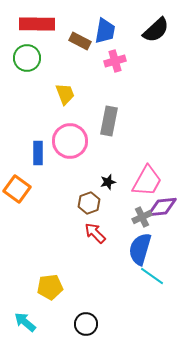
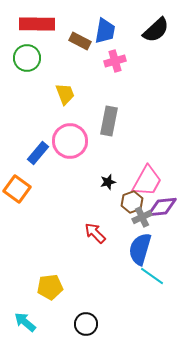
blue rectangle: rotated 40 degrees clockwise
brown hexagon: moved 43 px right, 1 px up
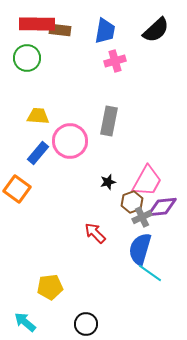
brown rectangle: moved 20 px left, 11 px up; rotated 20 degrees counterclockwise
yellow trapezoid: moved 27 px left, 22 px down; rotated 65 degrees counterclockwise
cyan line: moved 2 px left, 3 px up
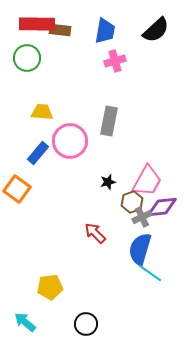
yellow trapezoid: moved 4 px right, 4 px up
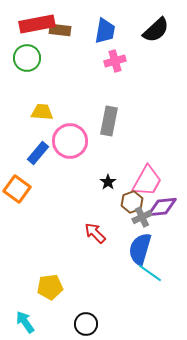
red rectangle: rotated 12 degrees counterclockwise
black star: rotated 21 degrees counterclockwise
cyan arrow: rotated 15 degrees clockwise
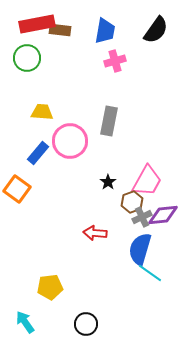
black semicircle: rotated 12 degrees counterclockwise
purple diamond: moved 1 px right, 8 px down
red arrow: rotated 40 degrees counterclockwise
